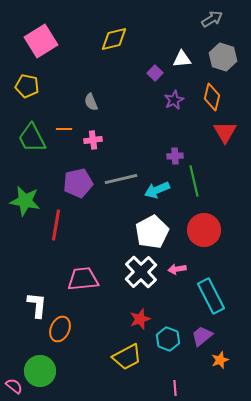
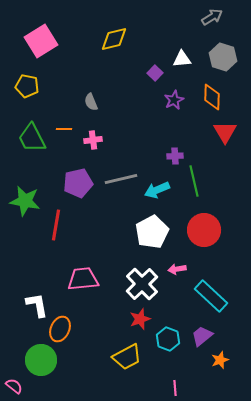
gray arrow: moved 2 px up
orange diamond: rotated 12 degrees counterclockwise
white cross: moved 1 px right, 12 px down
cyan rectangle: rotated 20 degrees counterclockwise
white L-shape: rotated 16 degrees counterclockwise
green circle: moved 1 px right, 11 px up
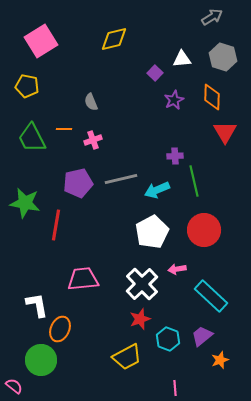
pink cross: rotated 12 degrees counterclockwise
green star: moved 2 px down
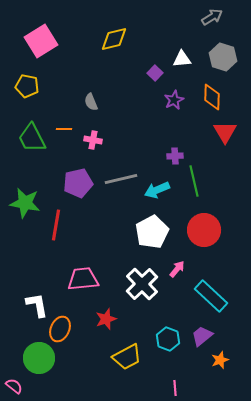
pink cross: rotated 30 degrees clockwise
pink arrow: rotated 138 degrees clockwise
red star: moved 34 px left
green circle: moved 2 px left, 2 px up
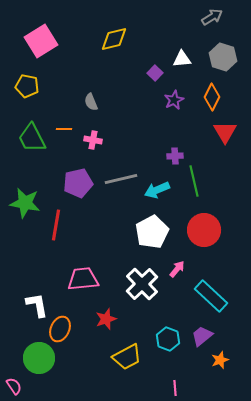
orange diamond: rotated 24 degrees clockwise
pink semicircle: rotated 18 degrees clockwise
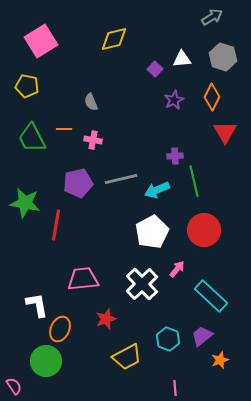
purple square: moved 4 px up
green circle: moved 7 px right, 3 px down
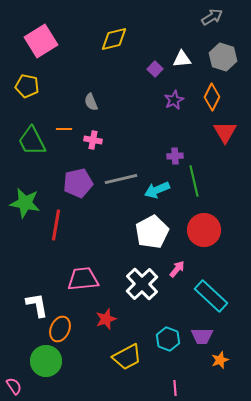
green trapezoid: moved 3 px down
purple trapezoid: rotated 140 degrees counterclockwise
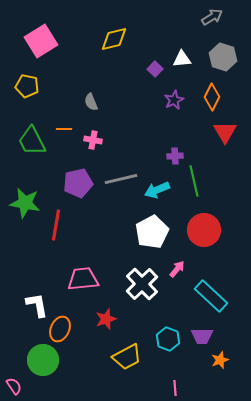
green circle: moved 3 px left, 1 px up
